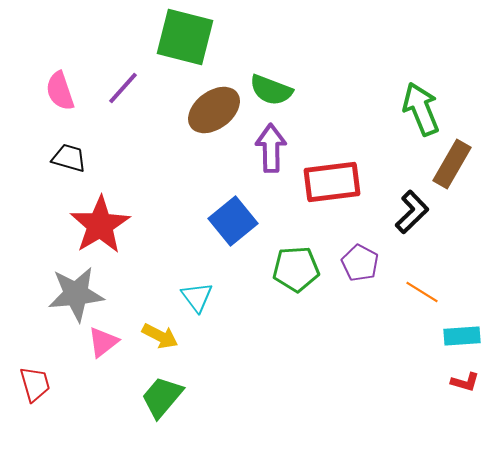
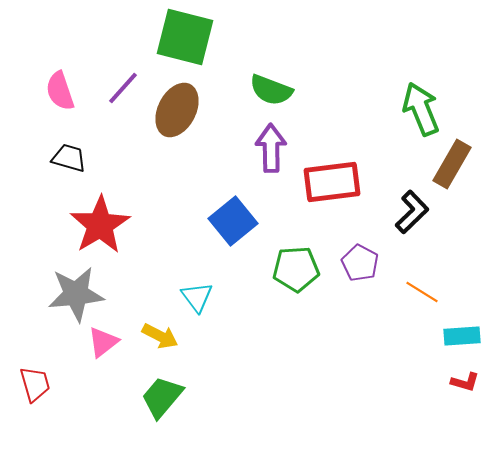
brown ellipse: moved 37 px left; rotated 26 degrees counterclockwise
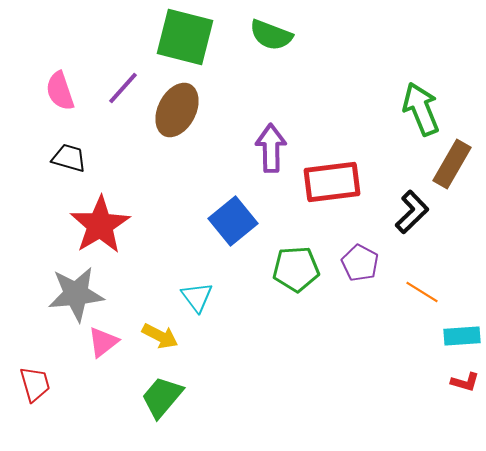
green semicircle: moved 55 px up
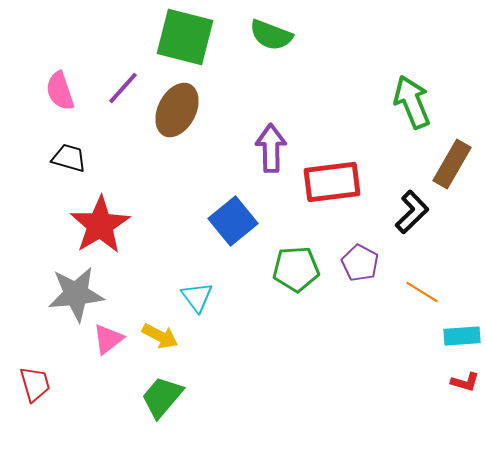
green arrow: moved 9 px left, 7 px up
pink triangle: moved 5 px right, 3 px up
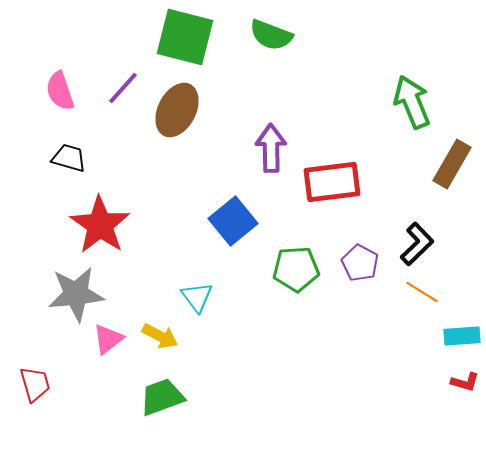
black L-shape: moved 5 px right, 32 px down
red star: rotated 6 degrees counterclockwise
green trapezoid: rotated 30 degrees clockwise
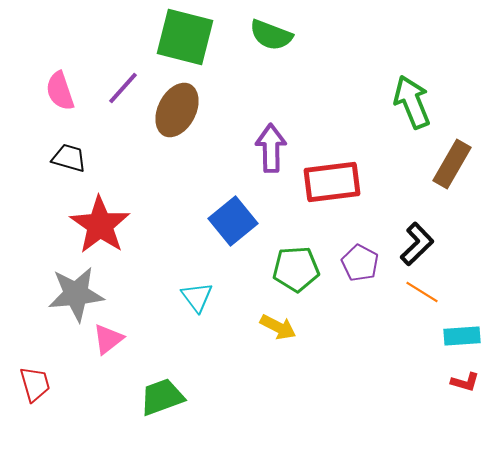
yellow arrow: moved 118 px right, 9 px up
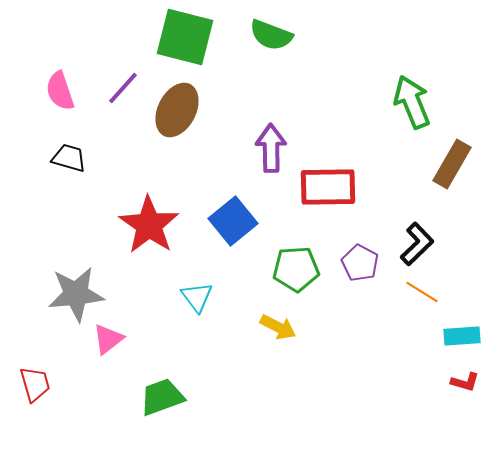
red rectangle: moved 4 px left, 5 px down; rotated 6 degrees clockwise
red star: moved 49 px right
